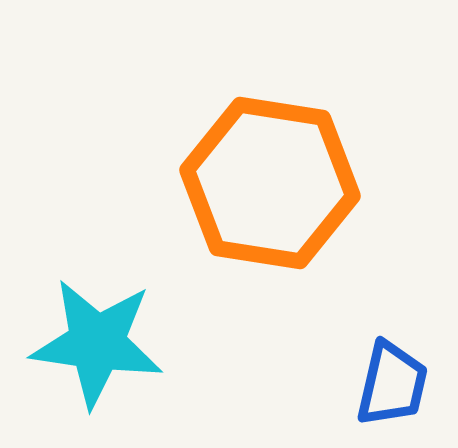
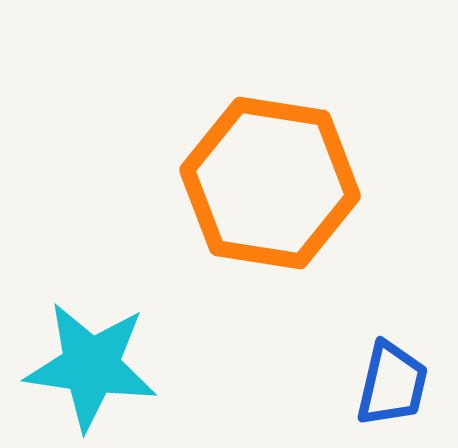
cyan star: moved 6 px left, 23 px down
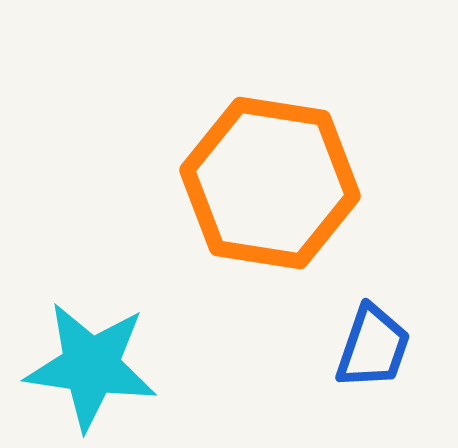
blue trapezoid: moved 19 px left, 37 px up; rotated 6 degrees clockwise
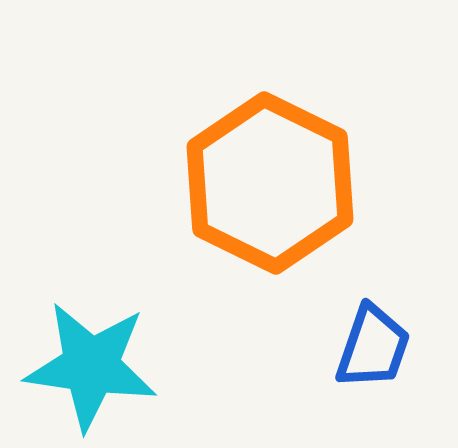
orange hexagon: rotated 17 degrees clockwise
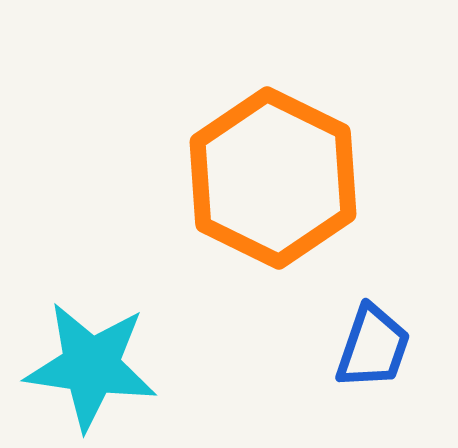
orange hexagon: moved 3 px right, 5 px up
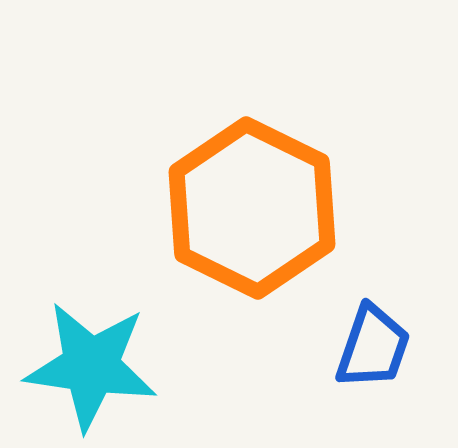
orange hexagon: moved 21 px left, 30 px down
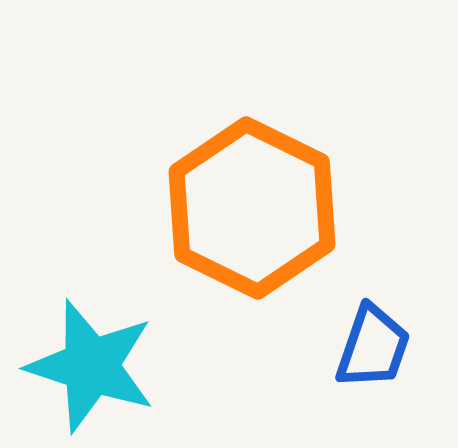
cyan star: rotated 10 degrees clockwise
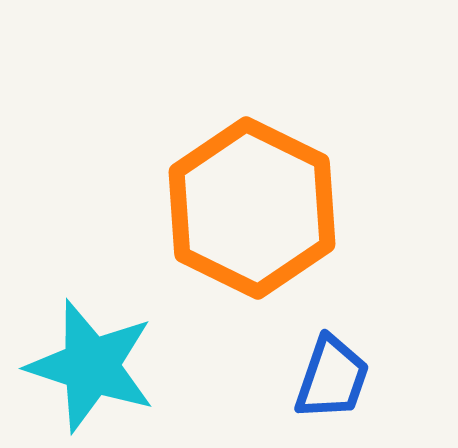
blue trapezoid: moved 41 px left, 31 px down
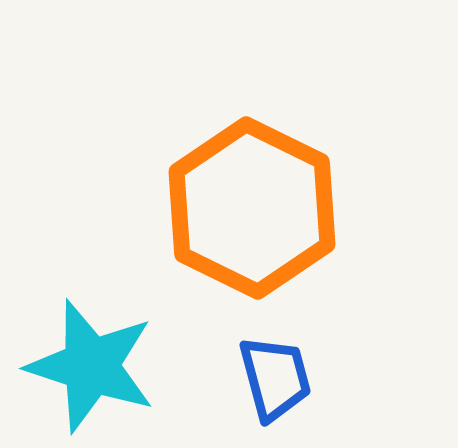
blue trapezoid: moved 57 px left; rotated 34 degrees counterclockwise
